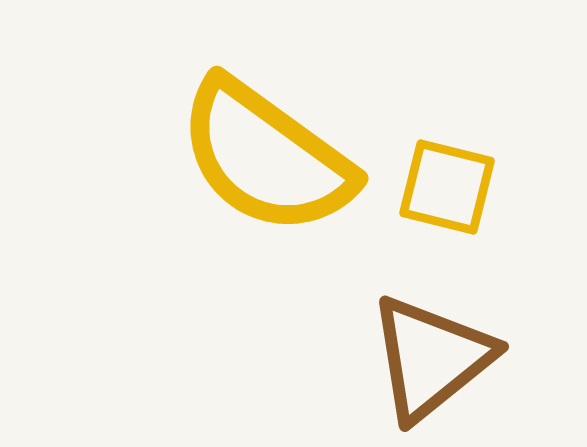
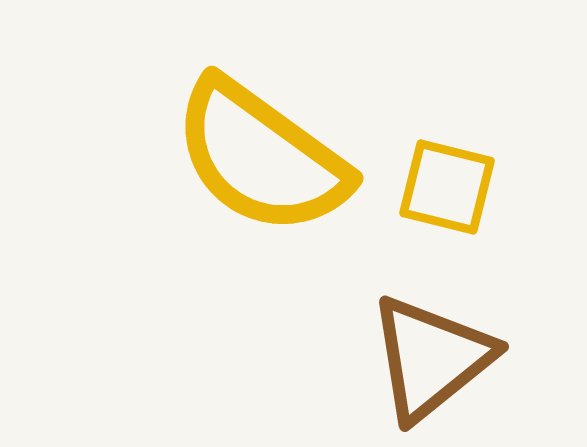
yellow semicircle: moved 5 px left
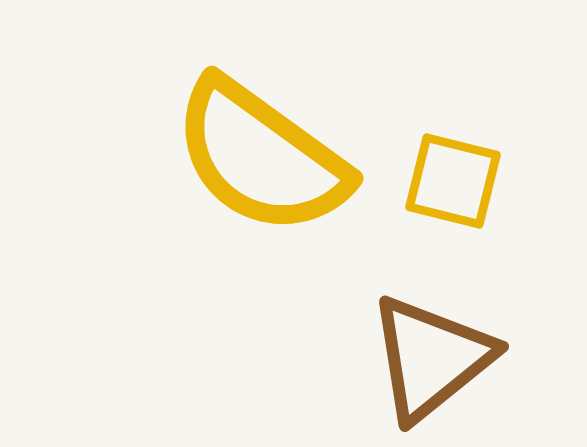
yellow square: moved 6 px right, 6 px up
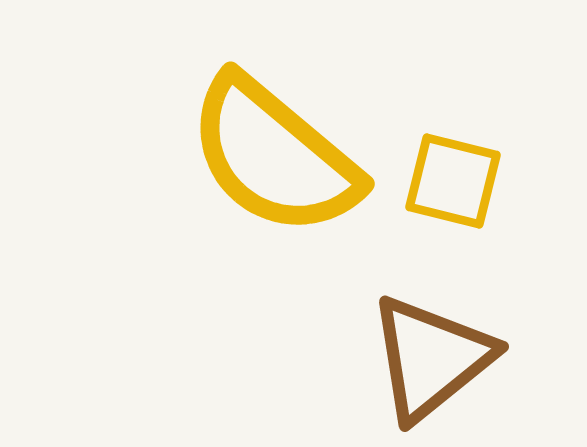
yellow semicircle: moved 13 px right, 1 px up; rotated 4 degrees clockwise
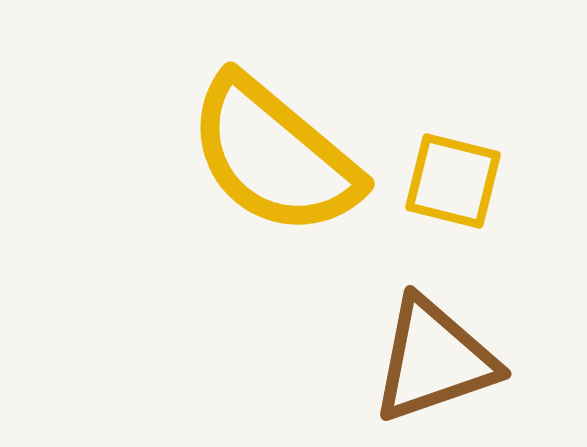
brown triangle: moved 3 px right, 2 px down; rotated 20 degrees clockwise
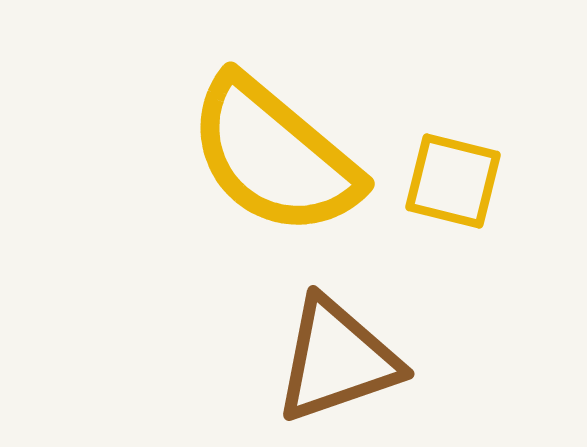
brown triangle: moved 97 px left
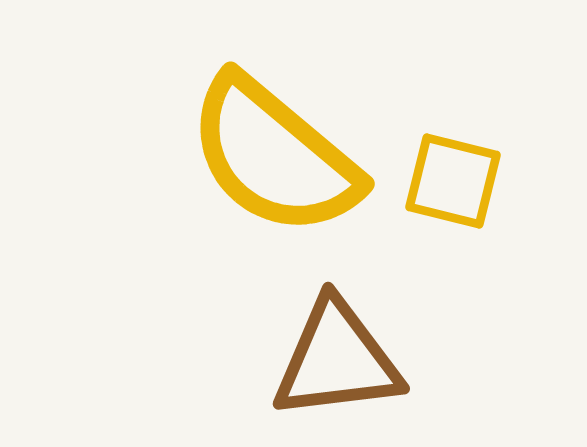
brown triangle: rotated 12 degrees clockwise
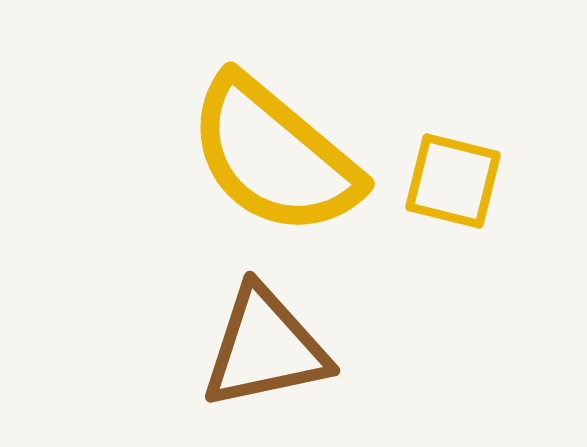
brown triangle: moved 72 px left, 12 px up; rotated 5 degrees counterclockwise
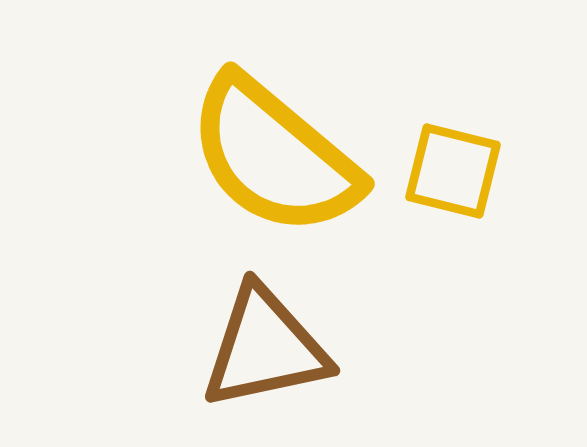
yellow square: moved 10 px up
